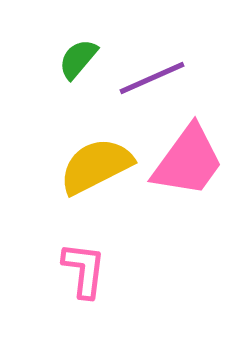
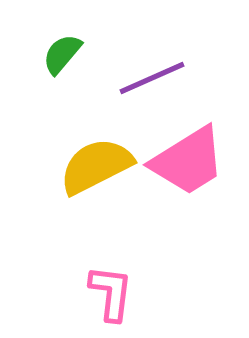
green semicircle: moved 16 px left, 5 px up
pink trapezoid: rotated 22 degrees clockwise
pink L-shape: moved 27 px right, 23 px down
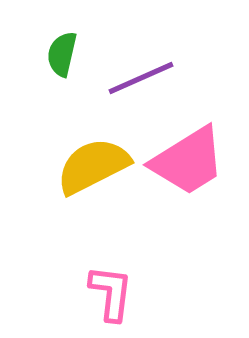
green semicircle: rotated 27 degrees counterclockwise
purple line: moved 11 px left
yellow semicircle: moved 3 px left
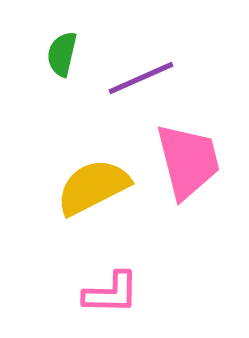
pink trapezoid: rotated 72 degrees counterclockwise
yellow semicircle: moved 21 px down
pink L-shape: rotated 84 degrees clockwise
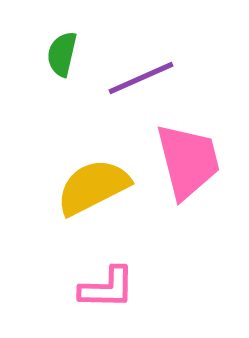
pink L-shape: moved 4 px left, 5 px up
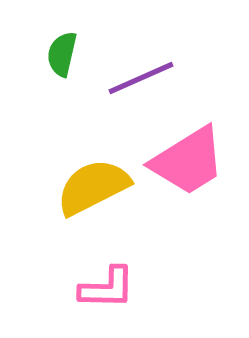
pink trapezoid: rotated 72 degrees clockwise
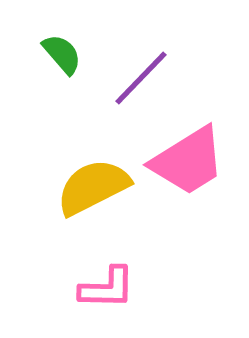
green semicircle: rotated 126 degrees clockwise
purple line: rotated 22 degrees counterclockwise
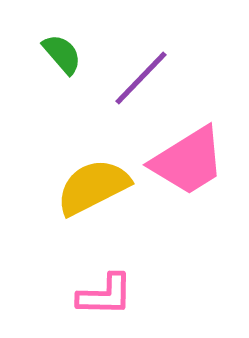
pink L-shape: moved 2 px left, 7 px down
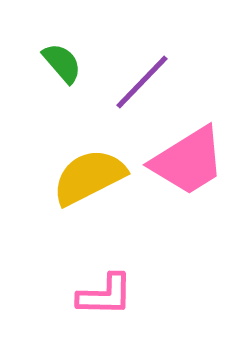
green semicircle: moved 9 px down
purple line: moved 1 px right, 4 px down
yellow semicircle: moved 4 px left, 10 px up
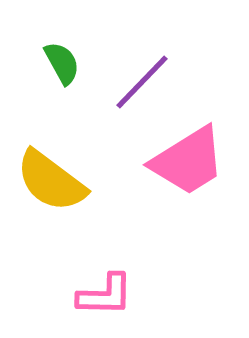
green semicircle: rotated 12 degrees clockwise
yellow semicircle: moved 38 px left, 4 px down; rotated 116 degrees counterclockwise
